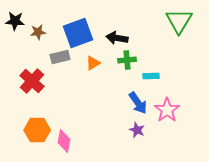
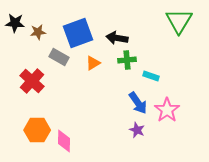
black star: moved 2 px down
gray rectangle: moved 1 px left; rotated 42 degrees clockwise
cyan rectangle: rotated 21 degrees clockwise
pink diamond: rotated 10 degrees counterclockwise
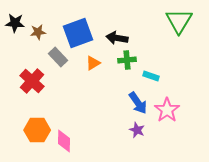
gray rectangle: moved 1 px left; rotated 18 degrees clockwise
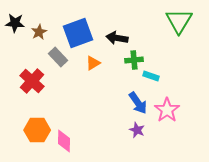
brown star: moved 1 px right; rotated 21 degrees counterclockwise
green cross: moved 7 px right
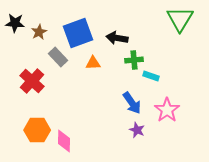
green triangle: moved 1 px right, 2 px up
orange triangle: rotated 28 degrees clockwise
blue arrow: moved 6 px left
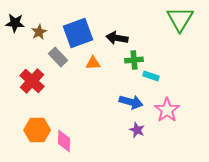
blue arrow: moved 1 px left, 1 px up; rotated 40 degrees counterclockwise
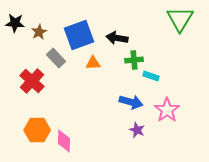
blue square: moved 1 px right, 2 px down
gray rectangle: moved 2 px left, 1 px down
